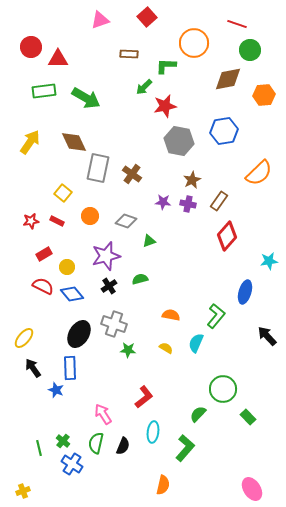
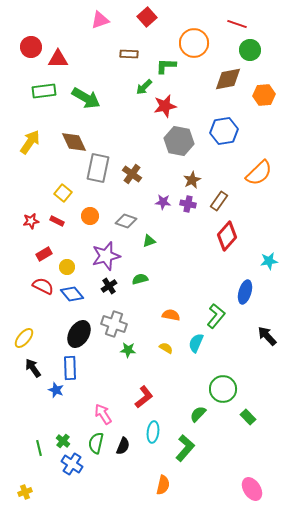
yellow cross at (23, 491): moved 2 px right, 1 px down
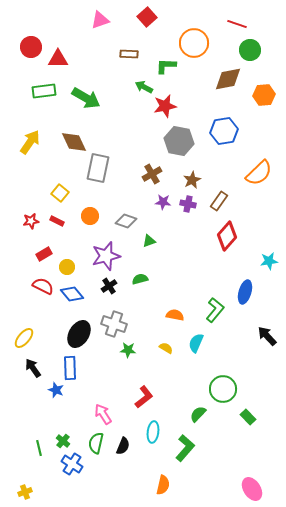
green arrow at (144, 87): rotated 72 degrees clockwise
brown cross at (132, 174): moved 20 px right; rotated 24 degrees clockwise
yellow square at (63, 193): moved 3 px left
orange semicircle at (171, 315): moved 4 px right
green L-shape at (216, 316): moved 1 px left, 6 px up
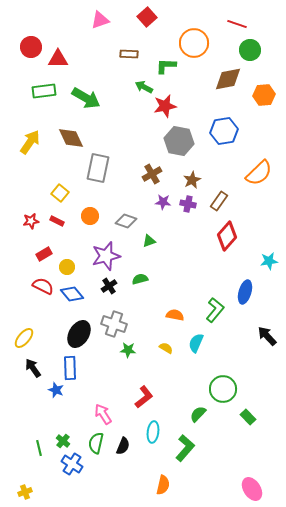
brown diamond at (74, 142): moved 3 px left, 4 px up
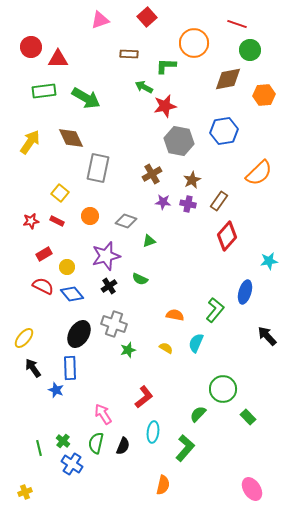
green semicircle at (140, 279): rotated 140 degrees counterclockwise
green star at (128, 350): rotated 21 degrees counterclockwise
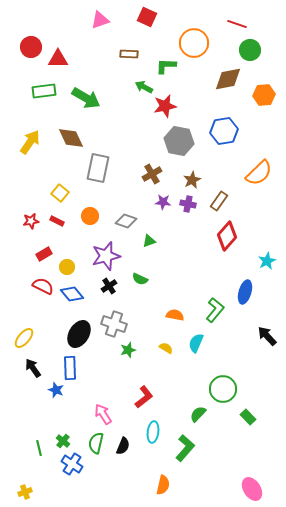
red square at (147, 17): rotated 24 degrees counterclockwise
cyan star at (269, 261): moved 2 px left; rotated 18 degrees counterclockwise
